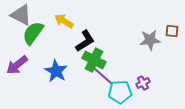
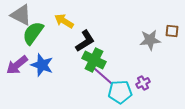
blue star: moved 14 px left, 6 px up; rotated 10 degrees counterclockwise
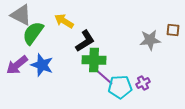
brown square: moved 1 px right, 1 px up
green cross: rotated 25 degrees counterclockwise
cyan pentagon: moved 5 px up
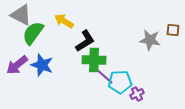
gray star: rotated 15 degrees clockwise
purple line: moved 1 px up
purple cross: moved 6 px left, 11 px down
cyan pentagon: moved 5 px up
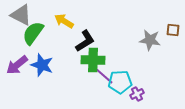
green cross: moved 1 px left
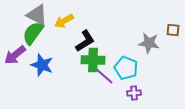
gray triangle: moved 16 px right
yellow arrow: rotated 60 degrees counterclockwise
gray star: moved 1 px left, 3 px down
purple arrow: moved 2 px left, 10 px up
cyan pentagon: moved 6 px right, 14 px up; rotated 25 degrees clockwise
purple cross: moved 3 px left, 1 px up; rotated 24 degrees clockwise
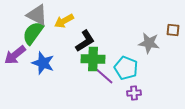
green cross: moved 1 px up
blue star: moved 1 px right, 2 px up
